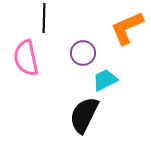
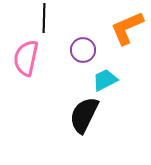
purple circle: moved 3 px up
pink semicircle: rotated 24 degrees clockwise
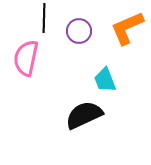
purple circle: moved 4 px left, 19 px up
cyan trapezoid: rotated 84 degrees counterclockwise
black semicircle: rotated 39 degrees clockwise
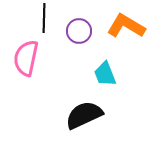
orange L-shape: moved 1 px left, 2 px up; rotated 54 degrees clockwise
cyan trapezoid: moved 6 px up
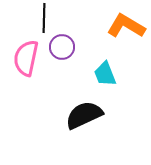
purple circle: moved 17 px left, 16 px down
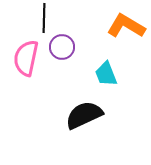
cyan trapezoid: moved 1 px right
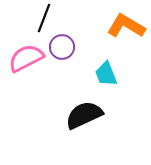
black line: rotated 20 degrees clockwise
pink semicircle: rotated 51 degrees clockwise
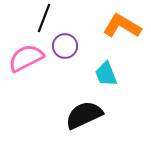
orange L-shape: moved 4 px left
purple circle: moved 3 px right, 1 px up
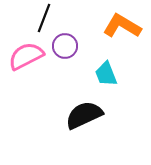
pink semicircle: moved 2 px up
